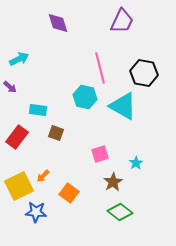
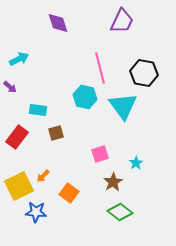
cyan triangle: rotated 24 degrees clockwise
brown square: rotated 35 degrees counterclockwise
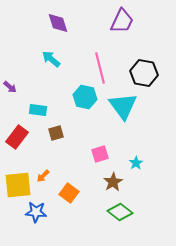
cyan arrow: moved 32 px right; rotated 114 degrees counterclockwise
yellow square: moved 1 px left, 1 px up; rotated 20 degrees clockwise
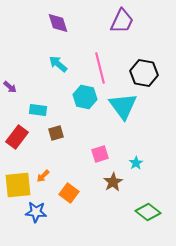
cyan arrow: moved 7 px right, 5 px down
green diamond: moved 28 px right
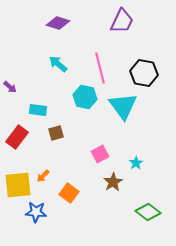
purple diamond: rotated 55 degrees counterclockwise
pink square: rotated 12 degrees counterclockwise
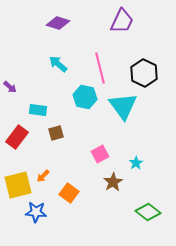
black hexagon: rotated 16 degrees clockwise
yellow square: rotated 8 degrees counterclockwise
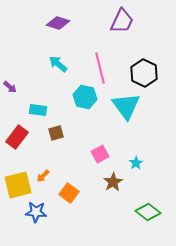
cyan triangle: moved 3 px right
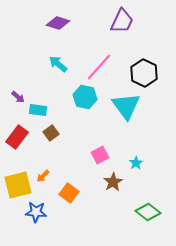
pink line: moved 1 px left, 1 px up; rotated 56 degrees clockwise
purple arrow: moved 8 px right, 10 px down
brown square: moved 5 px left; rotated 21 degrees counterclockwise
pink square: moved 1 px down
